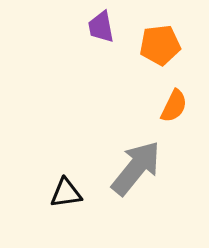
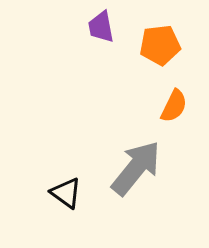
black triangle: rotated 44 degrees clockwise
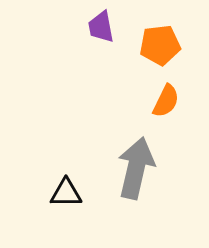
orange semicircle: moved 8 px left, 5 px up
gray arrow: rotated 26 degrees counterclockwise
black triangle: rotated 36 degrees counterclockwise
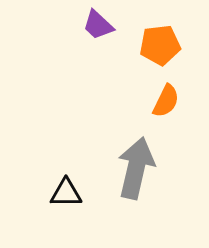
purple trapezoid: moved 3 px left, 2 px up; rotated 36 degrees counterclockwise
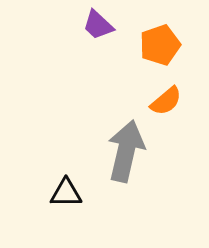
orange pentagon: rotated 12 degrees counterclockwise
orange semicircle: rotated 24 degrees clockwise
gray arrow: moved 10 px left, 17 px up
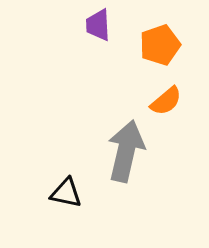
purple trapezoid: rotated 44 degrees clockwise
black triangle: rotated 12 degrees clockwise
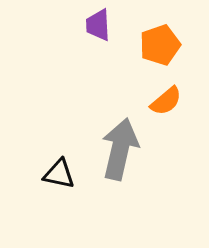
gray arrow: moved 6 px left, 2 px up
black triangle: moved 7 px left, 19 px up
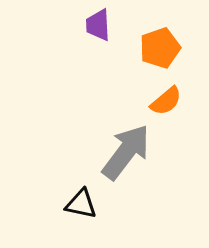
orange pentagon: moved 3 px down
gray arrow: moved 6 px right, 3 px down; rotated 24 degrees clockwise
black triangle: moved 22 px right, 30 px down
